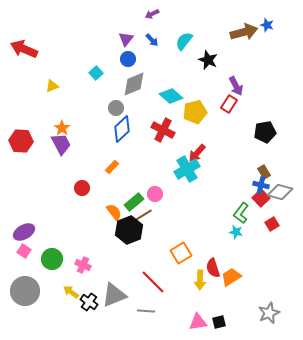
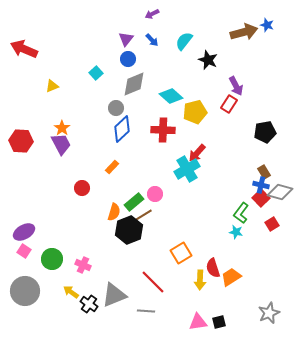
red cross at (163, 130): rotated 25 degrees counterclockwise
orange semicircle at (114, 212): rotated 54 degrees clockwise
black cross at (89, 302): moved 2 px down
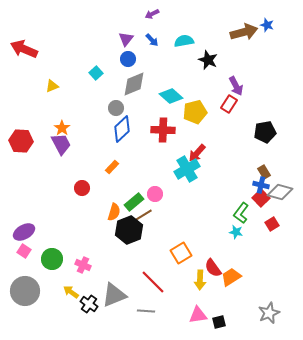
cyan semicircle at (184, 41): rotated 42 degrees clockwise
red semicircle at (213, 268): rotated 18 degrees counterclockwise
pink triangle at (198, 322): moved 7 px up
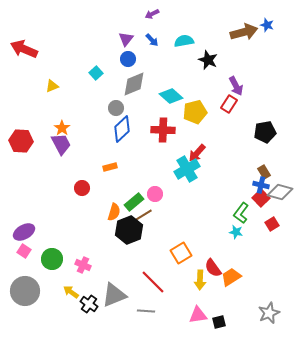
orange rectangle at (112, 167): moved 2 px left; rotated 32 degrees clockwise
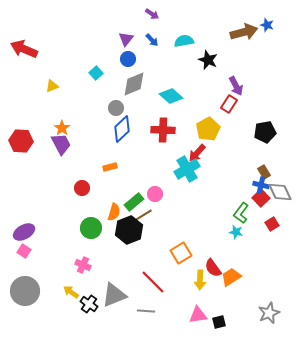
purple arrow at (152, 14): rotated 120 degrees counterclockwise
yellow pentagon at (195, 112): moved 13 px right, 17 px down; rotated 15 degrees counterclockwise
gray diamond at (280, 192): rotated 50 degrees clockwise
green circle at (52, 259): moved 39 px right, 31 px up
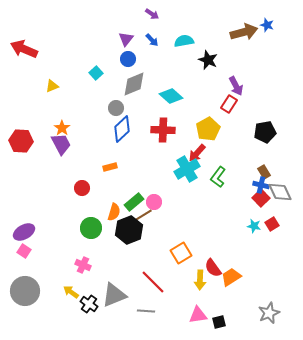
pink circle at (155, 194): moved 1 px left, 8 px down
green L-shape at (241, 213): moved 23 px left, 36 px up
cyan star at (236, 232): moved 18 px right, 6 px up
